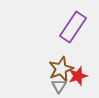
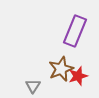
purple rectangle: moved 2 px right, 4 px down; rotated 12 degrees counterclockwise
gray triangle: moved 26 px left
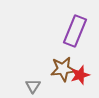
brown star: moved 2 px right; rotated 15 degrees clockwise
red star: moved 2 px right, 1 px up
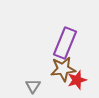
purple rectangle: moved 10 px left, 12 px down
red star: moved 3 px left, 5 px down
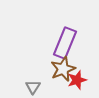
brown star: rotated 15 degrees counterclockwise
gray triangle: moved 1 px down
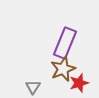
red star: moved 2 px right, 3 px down
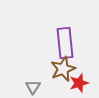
purple rectangle: rotated 28 degrees counterclockwise
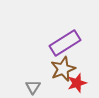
purple rectangle: rotated 64 degrees clockwise
red star: moved 2 px left
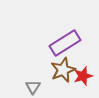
brown star: moved 1 px down
red star: moved 6 px right, 7 px up
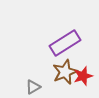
brown star: moved 2 px right, 2 px down
gray triangle: rotated 28 degrees clockwise
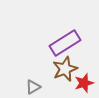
brown star: moved 3 px up
red star: moved 1 px right, 7 px down
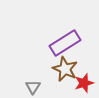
brown star: rotated 25 degrees counterclockwise
gray triangle: rotated 28 degrees counterclockwise
